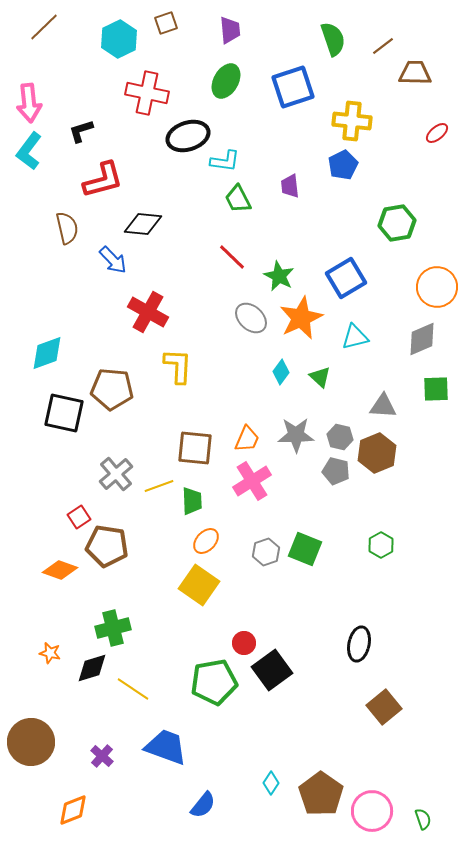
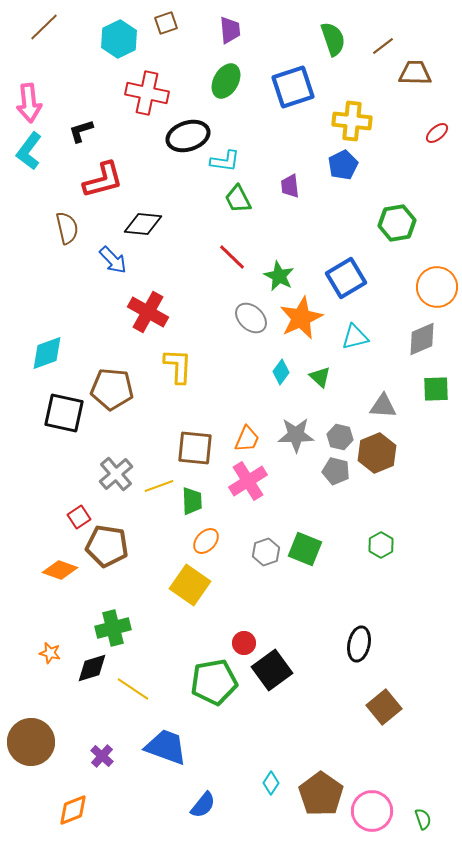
pink cross at (252, 481): moved 4 px left
yellow square at (199, 585): moved 9 px left
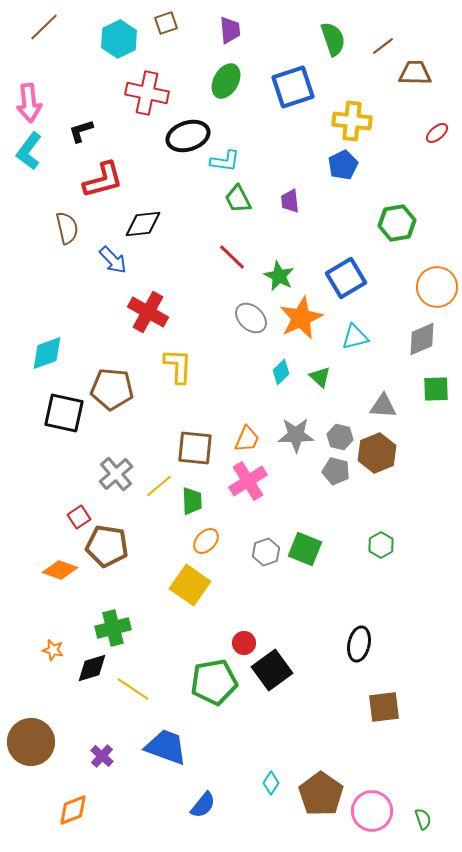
purple trapezoid at (290, 186): moved 15 px down
black diamond at (143, 224): rotated 12 degrees counterclockwise
cyan diamond at (281, 372): rotated 10 degrees clockwise
yellow line at (159, 486): rotated 20 degrees counterclockwise
orange star at (50, 653): moved 3 px right, 3 px up
brown square at (384, 707): rotated 32 degrees clockwise
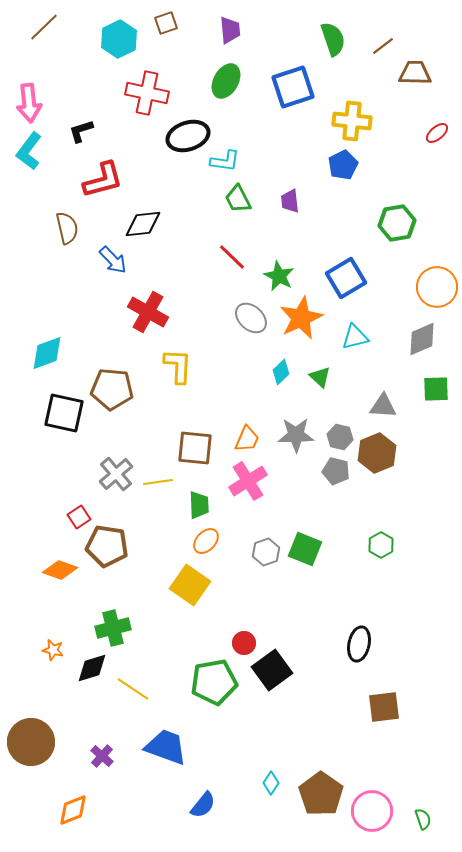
yellow line at (159, 486): moved 1 px left, 4 px up; rotated 32 degrees clockwise
green trapezoid at (192, 501): moved 7 px right, 4 px down
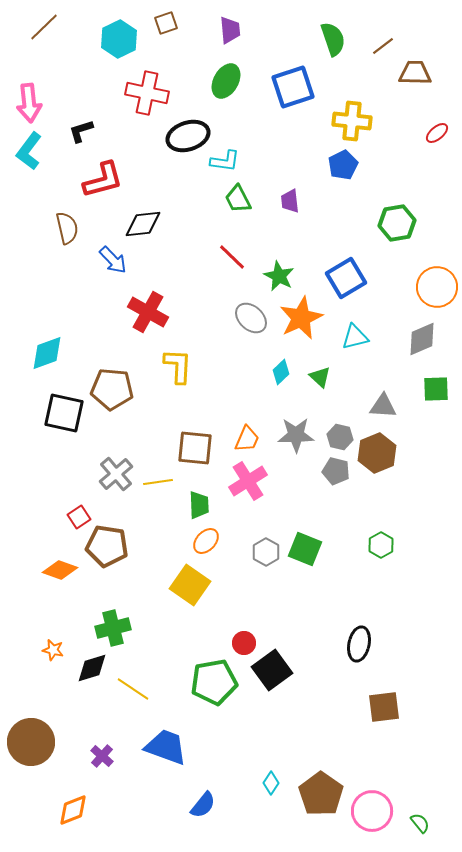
gray hexagon at (266, 552): rotated 12 degrees counterclockwise
green semicircle at (423, 819): moved 3 px left, 4 px down; rotated 20 degrees counterclockwise
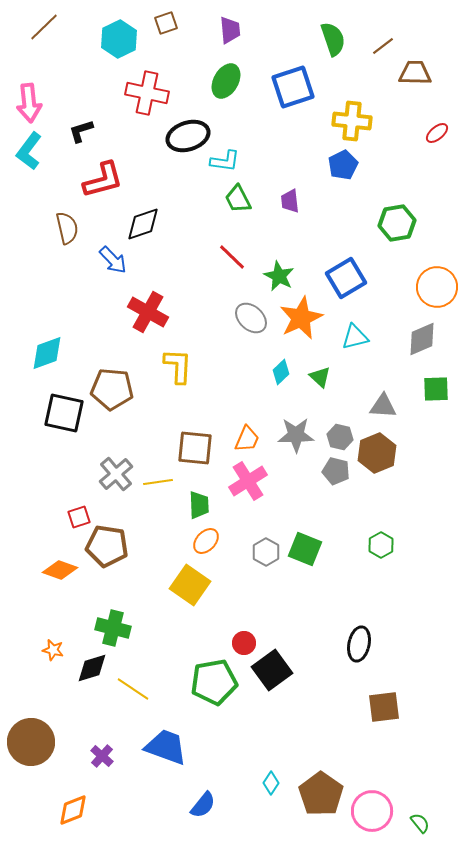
black diamond at (143, 224): rotated 12 degrees counterclockwise
red square at (79, 517): rotated 15 degrees clockwise
green cross at (113, 628): rotated 28 degrees clockwise
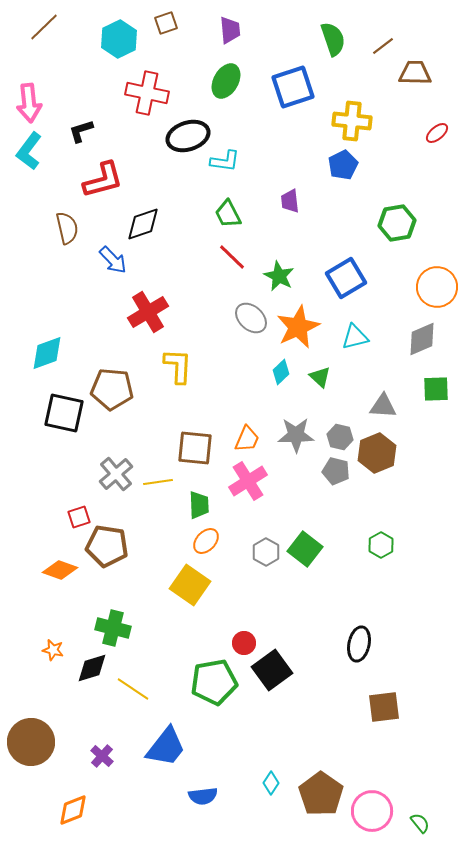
green trapezoid at (238, 199): moved 10 px left, 15 px down
red cross at (148, 312): rotated 30 degrees clockwise
orange star at (301, 318): moved 3 px left, 9 px down
green square at (305, 549): rotated 16 degrees clockwise
blue trapezoid at (166, 747): rotated 108 degrees clockwise
blue semicircle at (203, 805): moved 9 px up; rotated 44 degrees clockwise
